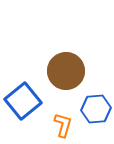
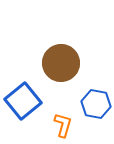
brown circle: moved 5 px left, 8 px up
blue hexagon: moved 5 px up; rotated 16 degrees clockwise
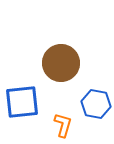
blue square: moved 1 px left, 1 px down; rotated 33 degrees clockwise
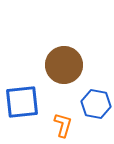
brown circle: moved 3 px right, 2 px down
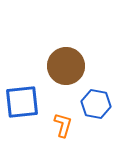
brown circle: moved 2 px right, 1 px down
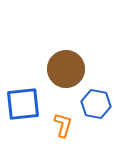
brown circle: moved 3 px down
blue square: moved 1 px right, 2 px down
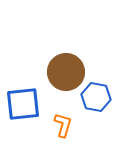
brown circle: moved 3 px down
blue hexagon: moved 7 px up
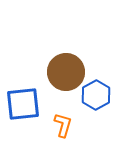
blue hexagon: moved 2 px up; rotated 20 degrees clockwise
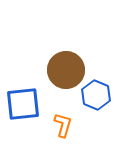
brown circle: moved 2 px up
blue hexagon: rotated 8 degrees counterclockwise
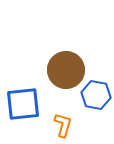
blue hexagon: rotated 12 degrees counterclockwise
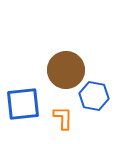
blue hexagon: moved 2 px left, 1 px down
orange L-shape: moved 7 px up; rotated 15 degrees counterclockwise
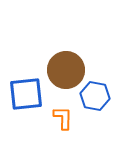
blue hexagon: moved 1 px right
blue square: moved 3 px right, 10 px up
